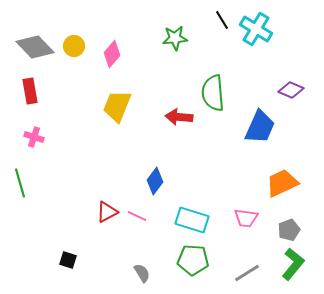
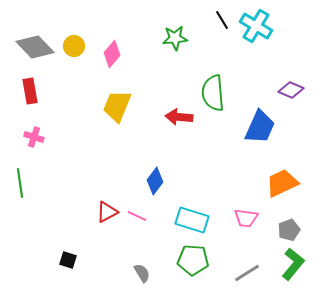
cyan cross: moved 3 px up
green line: rotated 8 degrees clockwise
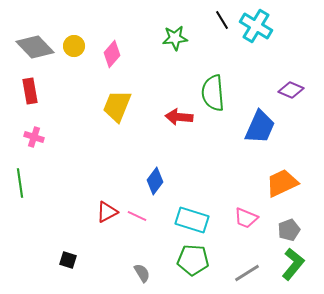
pink trapezoid: rotated 15 degrees clockwise
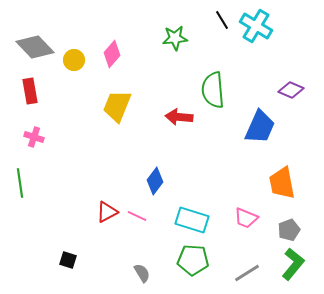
yellow circle: moved 14 px down
green semicircle: moved 3 px up
orange trapezoid: rotated 76 degrees counterclockwise
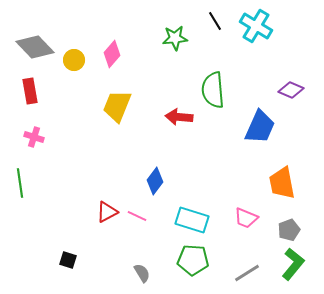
black line: moved 7 px left, 1 px down
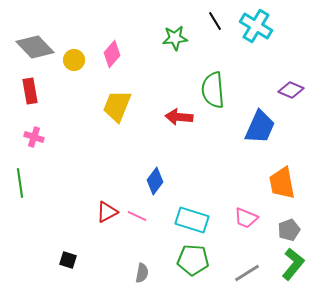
gray semicircle: rotated 42 degrees clockwise
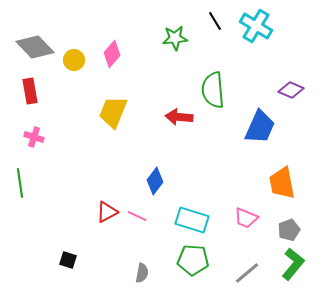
yellow trapezoid: moved 4 px left, 6 px down
gray line: rotated 8 degrees counterclockwise
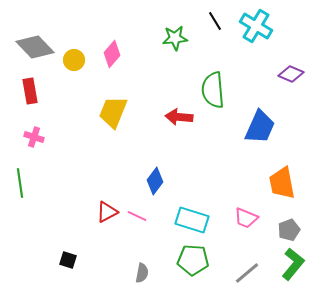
purple diamond: moved 16 px up
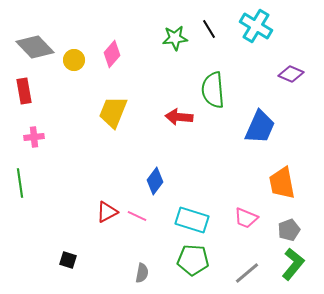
black line: moved 6 px left, 8 px down
red rectangle: moved 6 px left
pink cross: rotated 24 degrees counterclockwise
